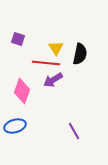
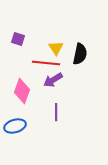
purple line: moved 18 px left, 19 px up; rotated 30 degrees clockwise
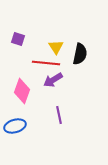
yellow triangle: moved 1 px up
purple line: moved 3 px right, 3 px down; rotated 12 degrees counterclockwise
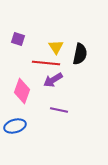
purple line: moved 5 px up; rotated 66 degrees counterclockwise
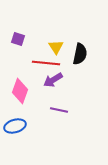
pink diamond: moved 2 px left
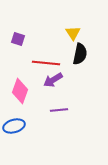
yellow triangle: moved 17 px right, 14 px up
purple line: rotated 18 degrees counterclockwise
blue ellipse: moved 1 px left
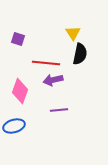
purple arrow: rotated 18 degrees clockwise
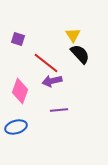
yellow triangle: moved 2 px down
black semicircle: rotated 55 degrees counterclockwise
red line: rotated 32 degrees clockwise
purple arrow: moved 1 px left, 1 px down
blue ellipse: moved 2 px right, 1 px down
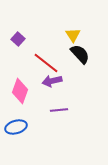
purple square: rotated 24 degrees clockwise
